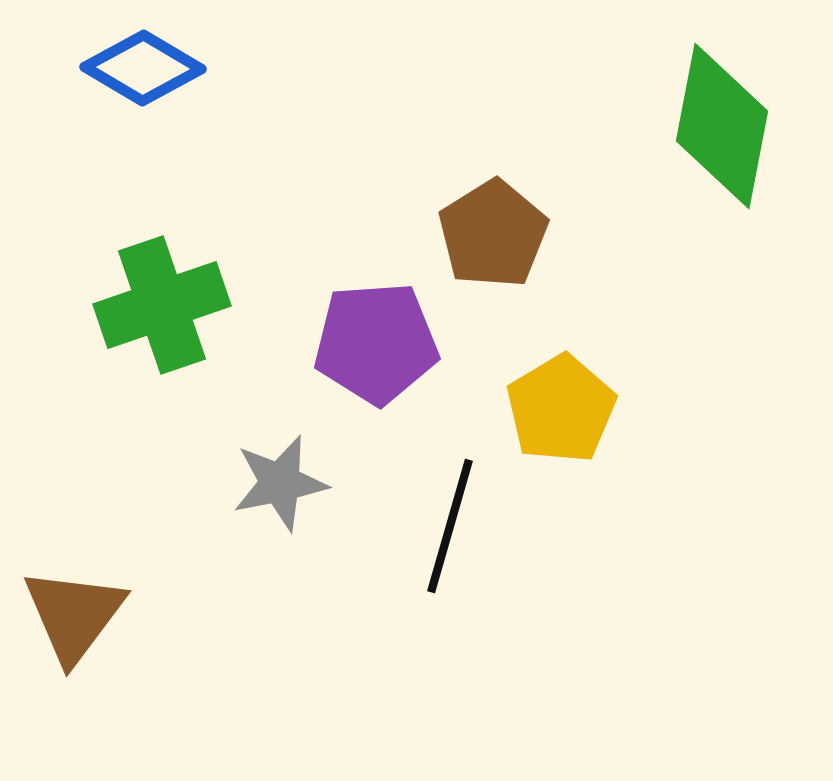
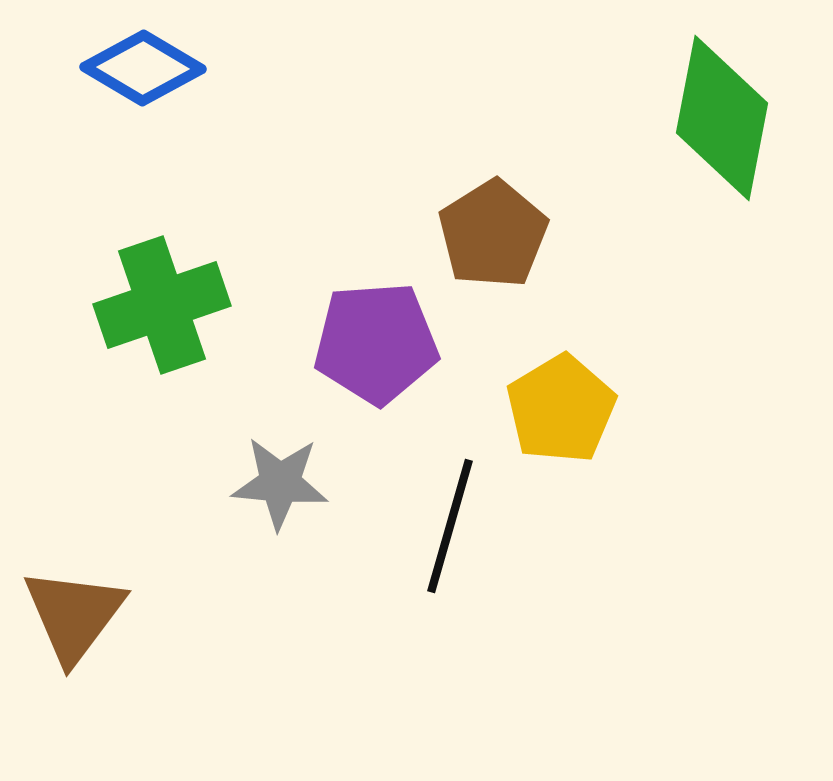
green diamond: moved 8 px up
gray star: rotated 16 degrees clockwise
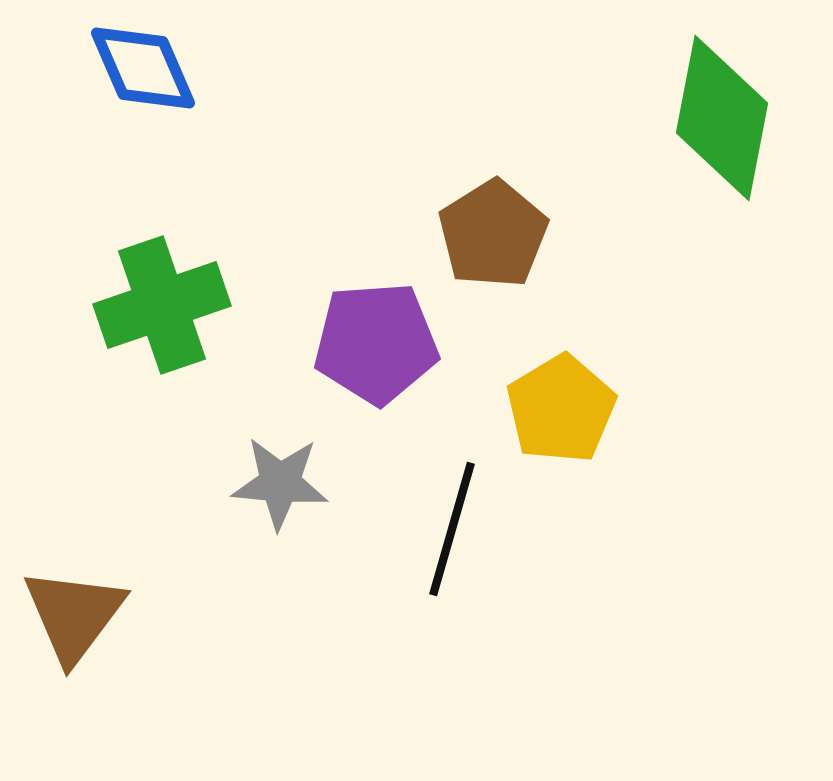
blue diamond: rotated 36 degrees clockwise
black line: moved 2 px right, 3 px down
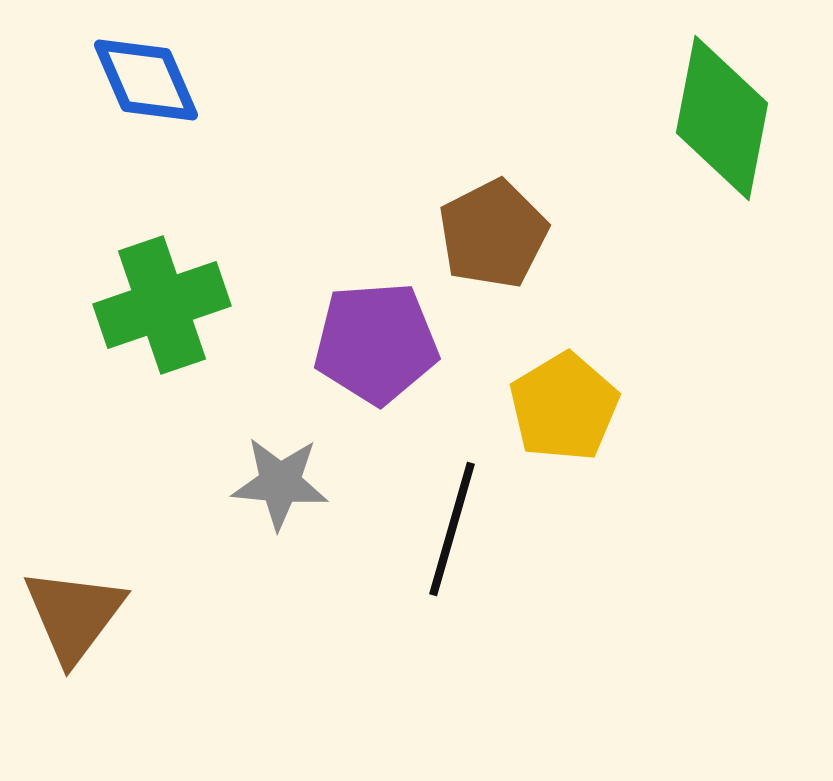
blue diamond: moved 3 px right, 12 px down
brown pentagon: rotated 5 degrees clockwise
yellow pentagon: moved 3 px right, 2 px up
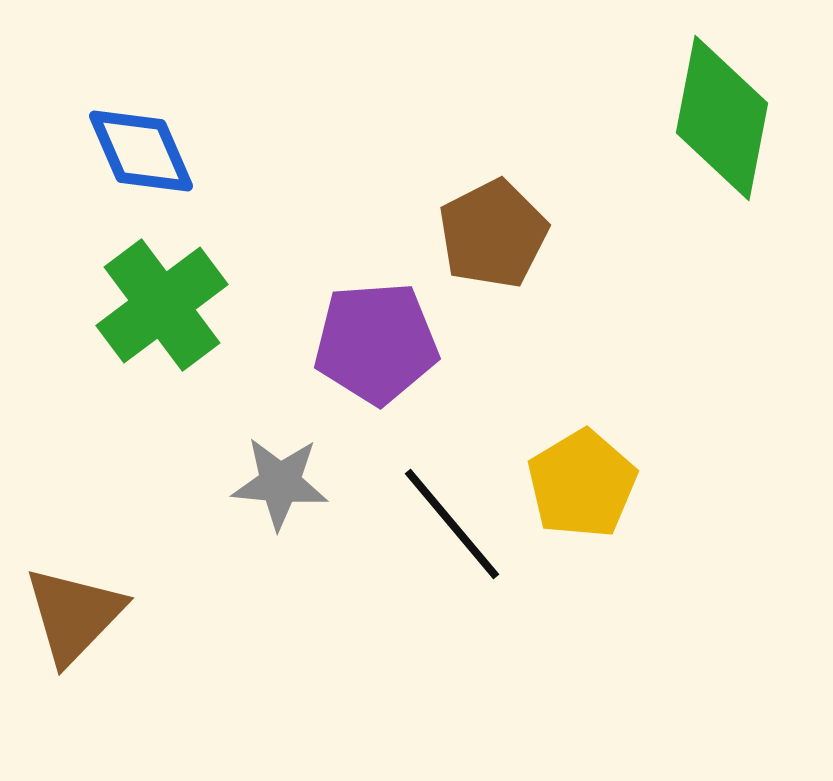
blue diamond: moved 5 px left, 71 px down
green cross: rotated 18 degrees counterclockwise
yellow pentagon: moved 18 px right, 77 px down
black line: moved 5 px up; rotated 56 degrees counterclockwise
brown triangle: rotated 7 degrees clockwise
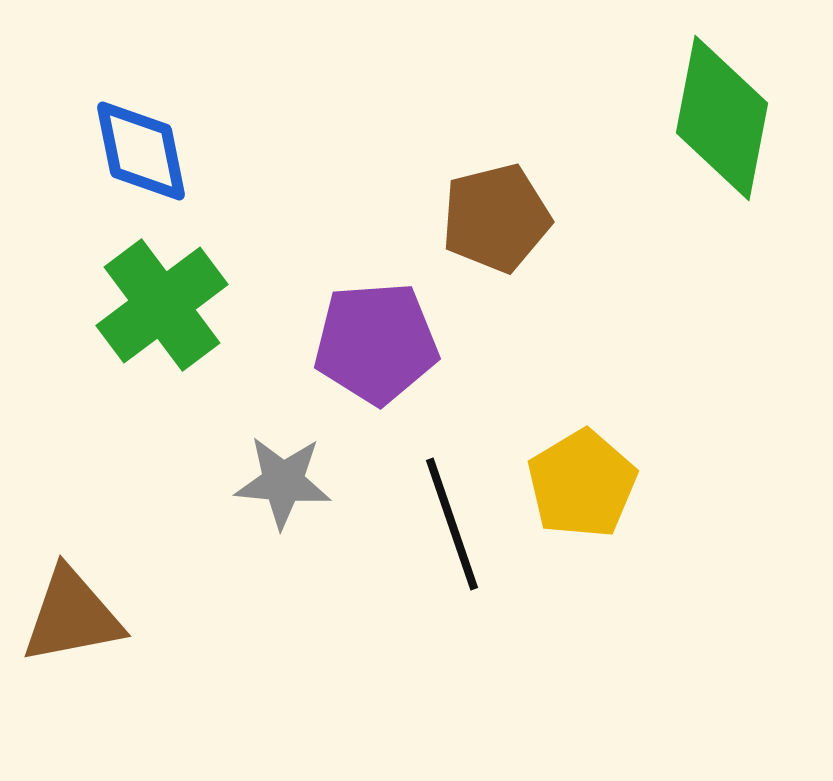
blue diamond: rotated 12 degrees clockwise
brown pentagon: moved 3 px right, 16 px up; rotated 13 degrees clockwise
gray star: moved 3 px right, 1 px up
black line: rotated 21 degrees clockwise
brown triangle: moved 2 px left, 1 px down; rotated 35 degrees clockwise
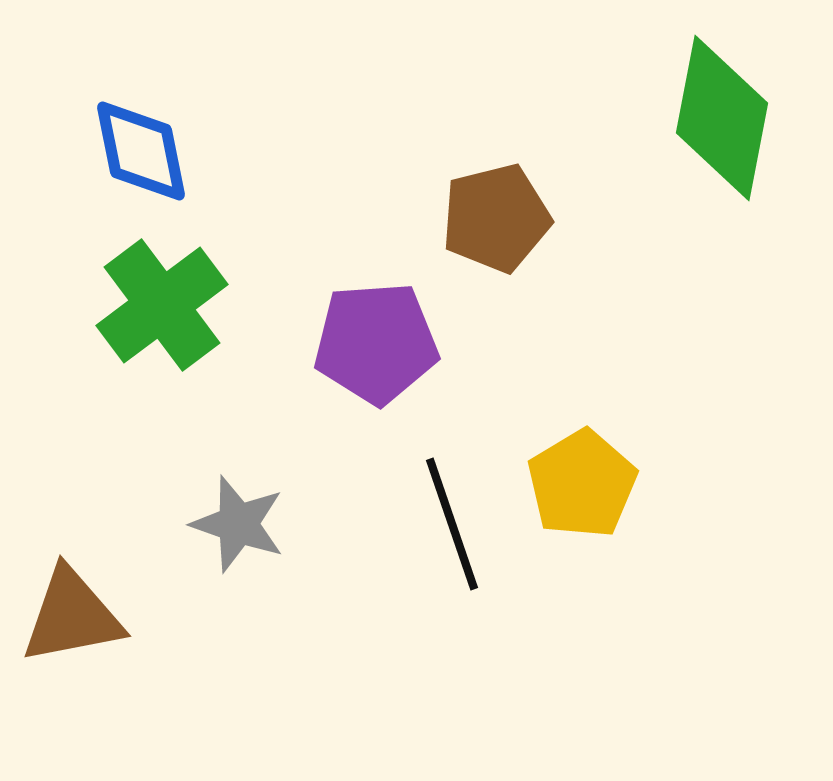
gray star: moved 45 px left, 42 px down; rotated 14 degrees clockwise
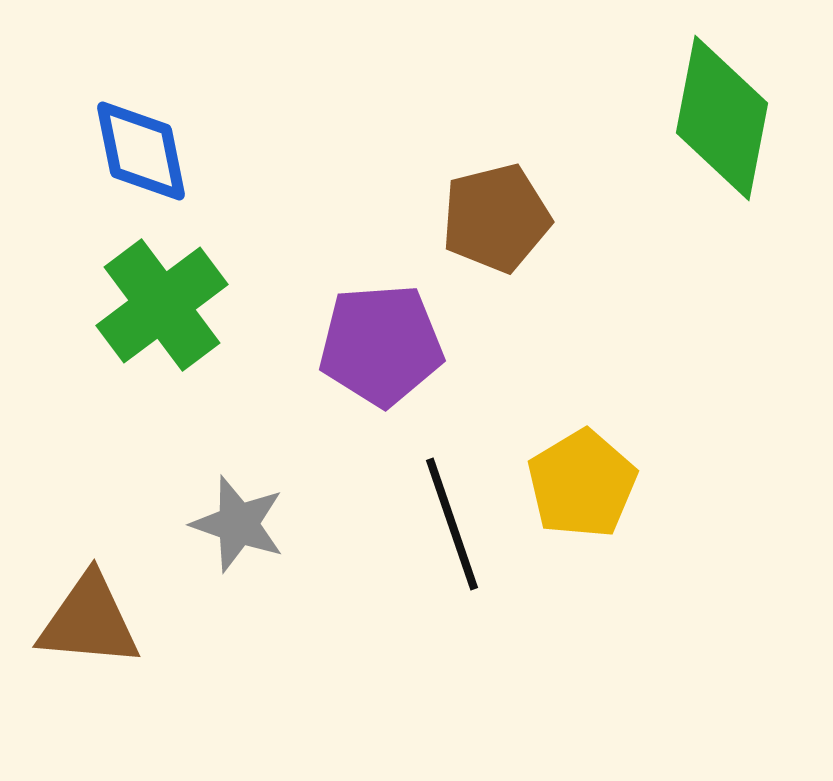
purple pentagon: moved 5 px right, 2 px down
brown triangle: moved 17 px right, 5 px down; rotated 16 degrees clockwise
